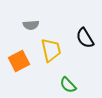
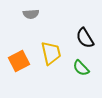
gray semicircle: moved 11 px up
yellow trapezoid: moved 3 px down
green semicircle: moved 13 px right, 17 px up
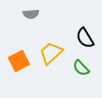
yellow trapezoid: rotated 120 degrees counterclockwise
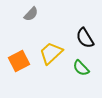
gray semicircle: rotated 42 degrees counterclockwise
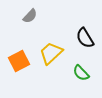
gray semicircle: moved 1 px left, 2 px down
green semicircle: moved 5 px down
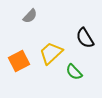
green semicircle: moved 7 px left, 1 px up
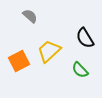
gray semicircle: rotated 91 degrees counterclockwise
yellow trapezoid: moved 2 px left, 2 px up
green semicircle: moved 6 px right, 2 px up
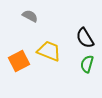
gray semicircle: rotated 14 degrees counterclockwise
yellow trapezoid: rotated 65 degrees clockwise
green semicircle: moved 7 px right, 6 px up; rotated 60 degrees clockwise
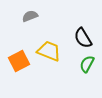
gray semicircle: rotated 49 degrees counterclockwise
black semicircle: moved 2 px left
green semicircle: rotated 12 degrees clockwise
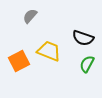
gray semicircle: rotated 28 degrees counterclockwise
black semicircle: rotated 40 degrees counterclockwise
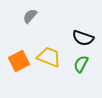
yellow trapezoid: moved 6 px down
green semicircle: moved 6 px left
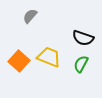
orange square: rotated 20 degrees counterclockwise
